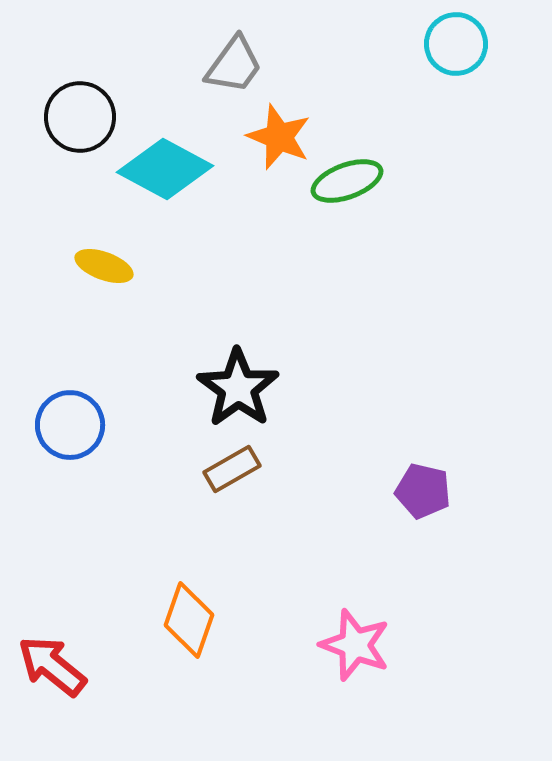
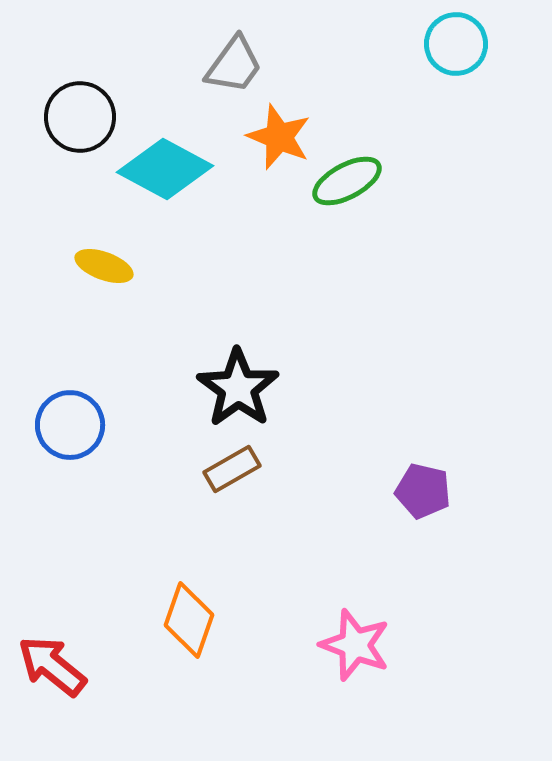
green ellipse: rotated 8 degrees counterclockwise
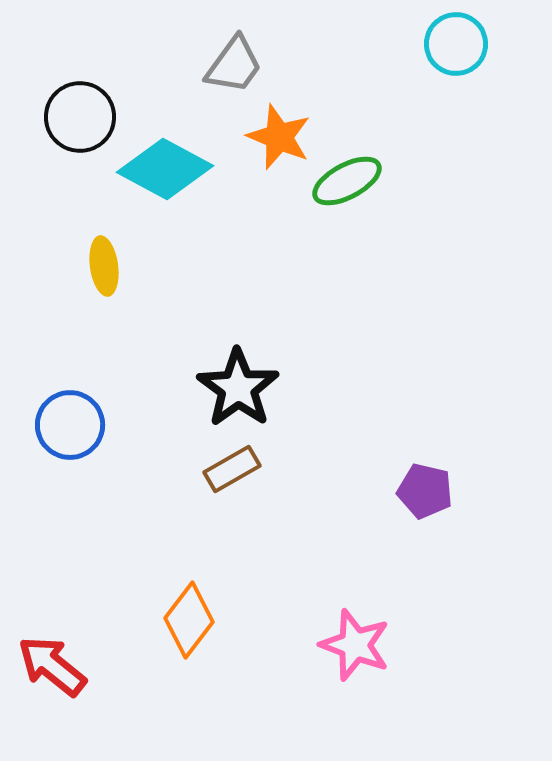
yellow ellipse: rotated 62 degrees clockwise
purple pentagon: moved 2 px right
orange diamond: rotated 18 degrees clockwise
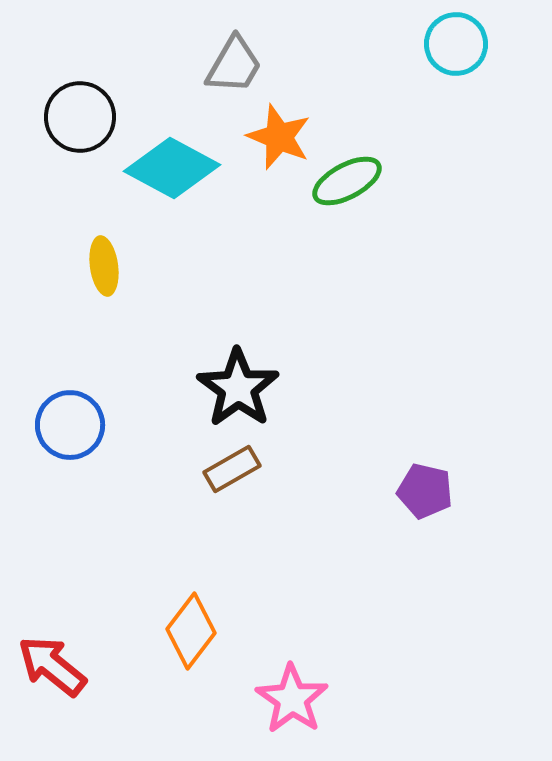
gray trapezoid: rotated 6 degrees counterclockwise
cyan diamond: moved 7 px right, 1 px up
orange diamond: moved 2 px right, 11 px down
pink star: moved 63 px left, 54 px down; rotated 14 degrees clockwise
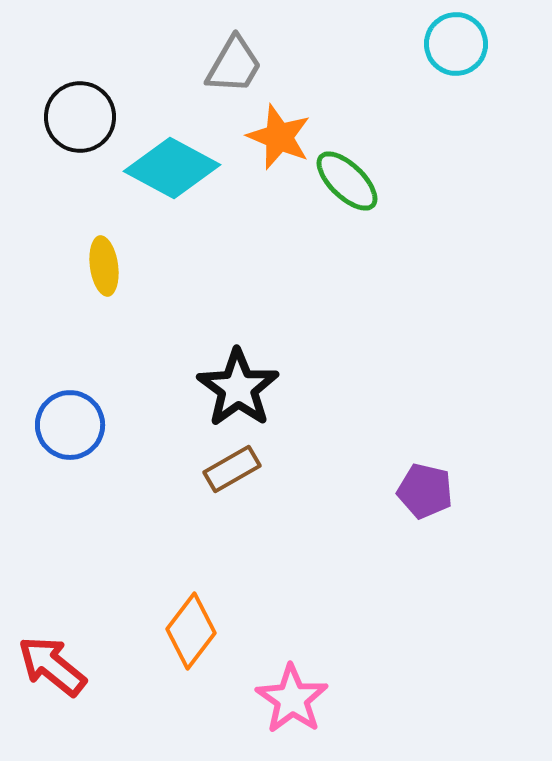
green ellipse: rotated 72 degrees clockwise
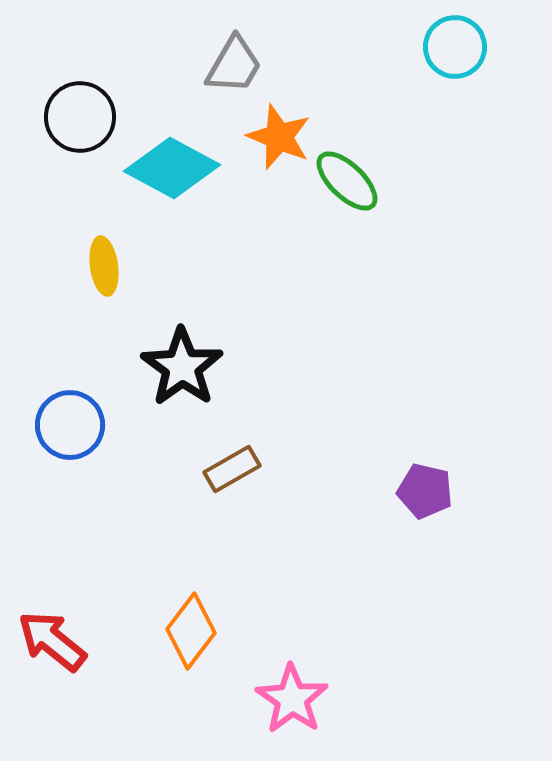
cyan circle: moved 1 px left, 3 px down
black star: moved 56 px left, 21 px up
red arrow: moved 25 px up
